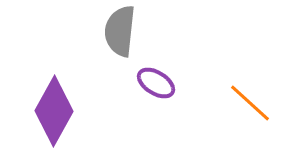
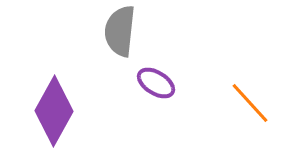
orange line: rotated 6 degrees clockwise
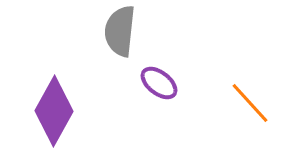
purple ellipse: moved 3 px right; rotated 6 degrees clockwise
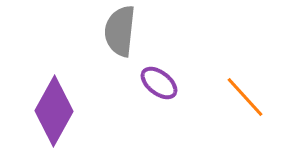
orange line: moved 5 px left, 6 px up
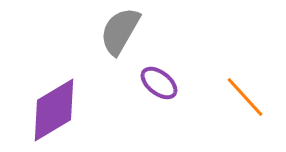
gray semicircle: rotated 24 degrees clockwise
purple diamond: moved 1 px up; rotated 30 degrees clockwise
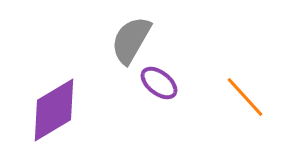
gray semicircle: moved 11 px right, 9 px down
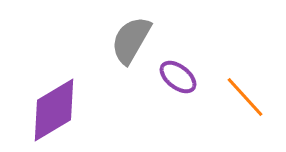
purple ellipse: moved 19 px right, 6 px up
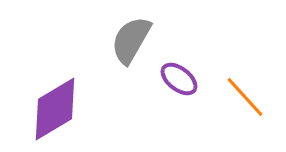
purple ellipse: moved 1 px right, 2 px down
purple diamond: moved 1 px right, 1 px up
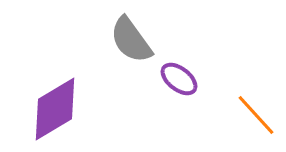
gray semicircle: rotated 66 degrees counterclockwise
orange line: moved 11 px right, 18 px down
